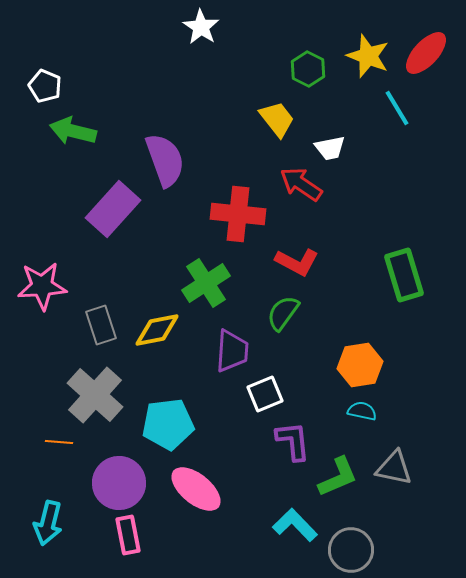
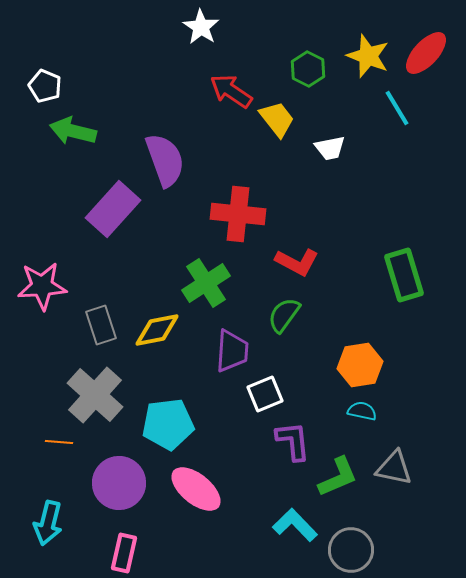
red arrow: moved 70 px left, 93 px up
green semicircle: moved 1 px right, 2 px down
pink rectangle: moved 4 px left, 18 px down; rotated 24 degrees clockwise
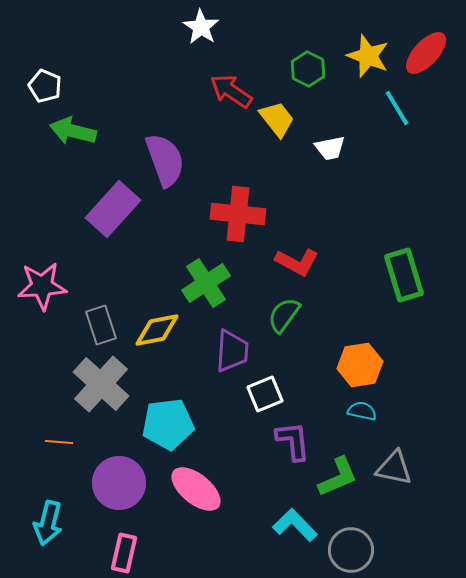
gray cross: moved 6 px right, 11 px up
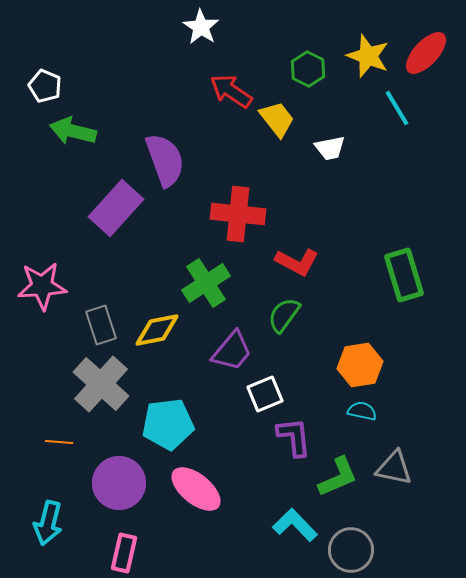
purple rectangle: moved 3 px right, 1 px up
purple trapezoid: rotated 36 degrees clockwise
purple L-shape: moved 1 px right, 4 px up
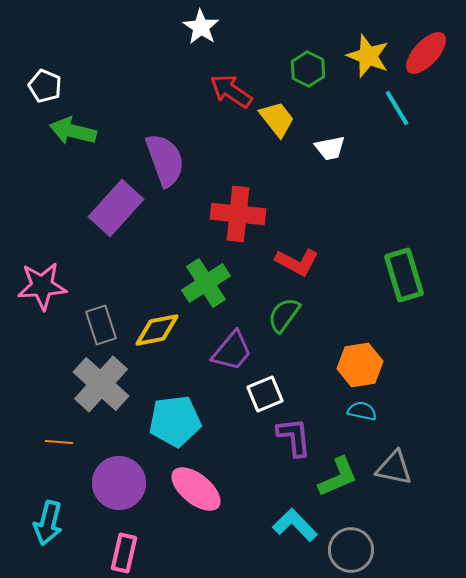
cyan pentagon: moved 7 px right, 3 px up
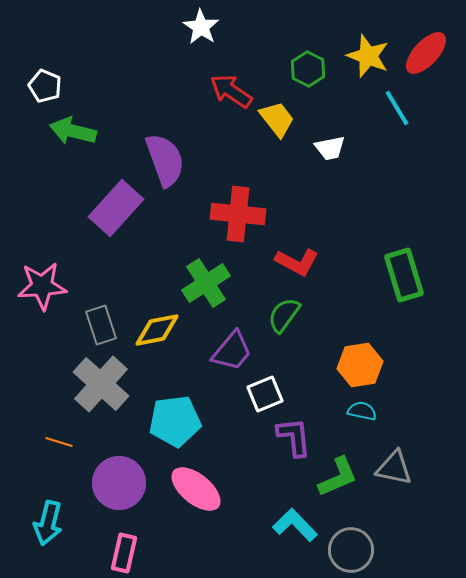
orange line: rotated 12 degrees clockwise
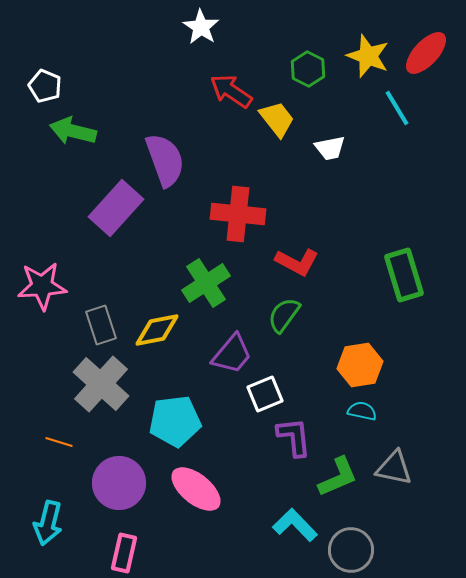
purple trapezoid: moved 3 px down
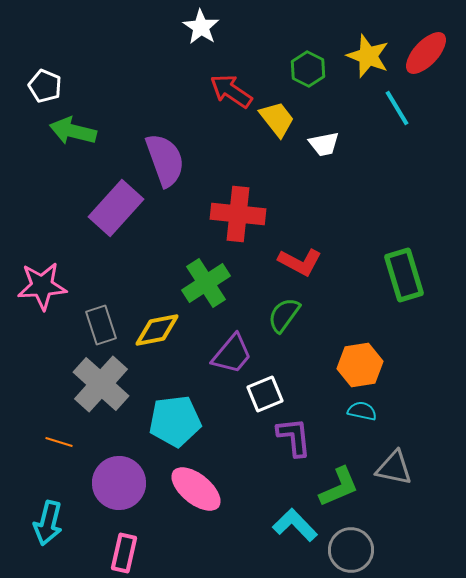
white trapezoid: moved 6 px left, 4 px up
red L-shape: moved 3 px right
green L-shape: moved 1 px right, 10 px down
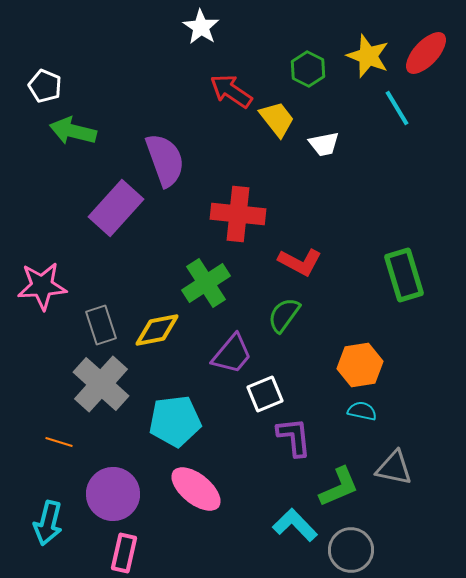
purple circle: moved 6 px left, 11 px down
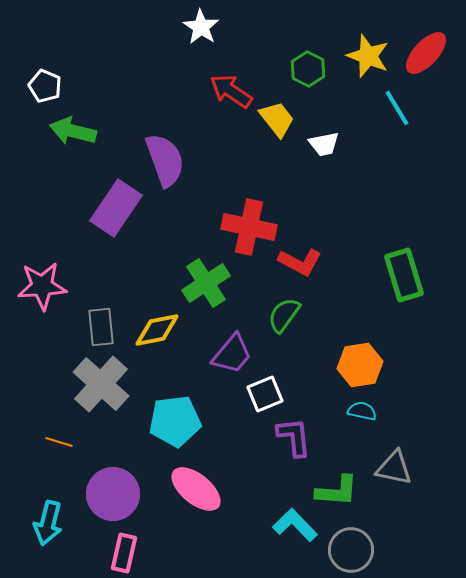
purple rectangle: rotated 8 degrees counterclockwise
red cross: moved 11 px right, 13 px down; rotated 6 degrees clockwise
gray rectangle: moved 2 px down; rotated 12 degrees clockwise
green L-shape: moved 2 px left, 4 px down; rotated 27 degrees clockwise
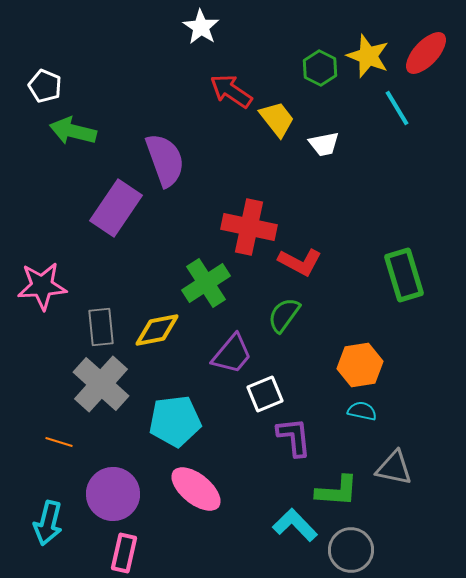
green hexagon: moved 12 px right, 1 px up
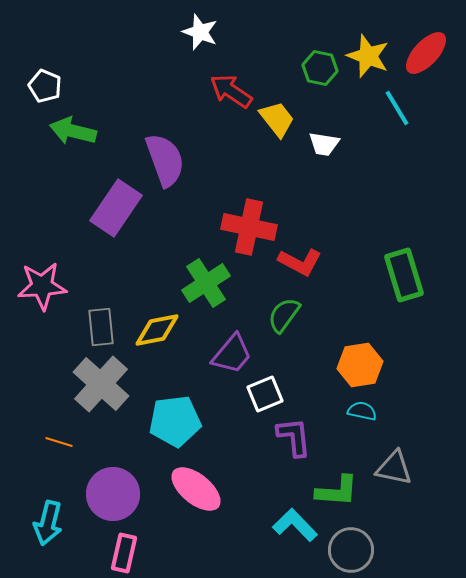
white star: moved 1 px left, 5 px down; rotated 12 degrees counterclockwise
green hexagon: rotated 16 degrees counterclockwise
white trapezoid: rotated 20 degrees clockwise
